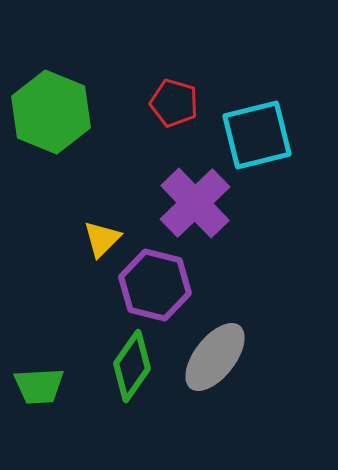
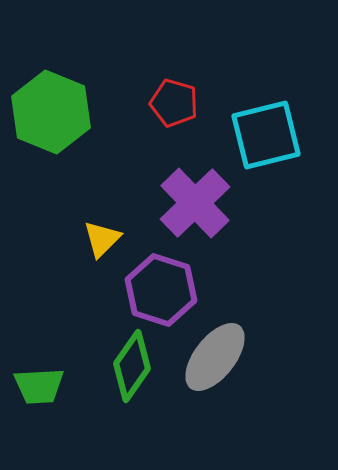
cyan square: moved 9 px right
purple hexagon: moved 6 px right, 5 px down; rotated 4 degrees clockwise
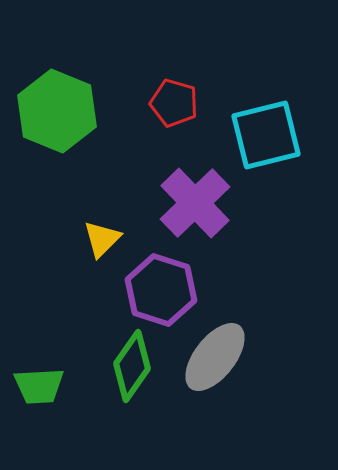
green hexagon: moved 6 px right, 1 px up
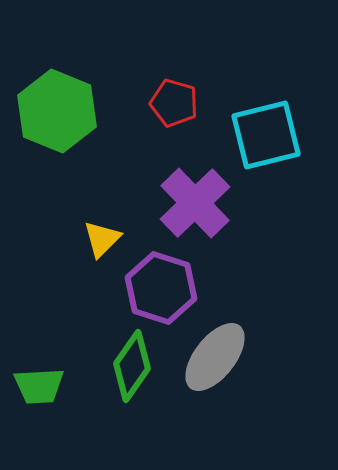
purple hexagon: moved 2 px up
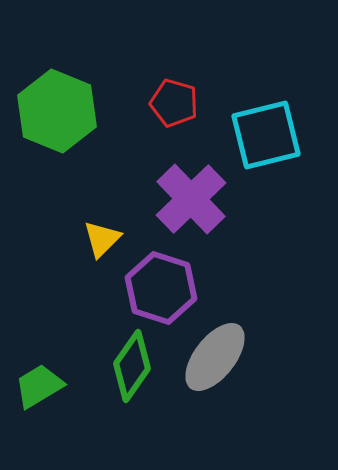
purple cross: moved 4 px left, 4 px up
green trapezoid: rotated 152 degrees clockwise
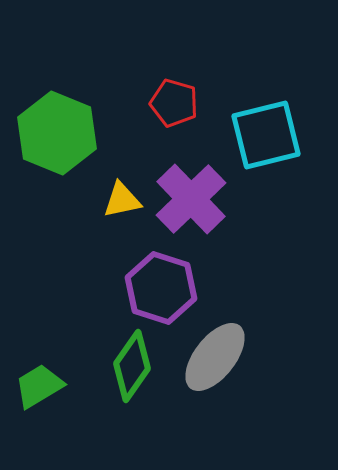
green hexagon: moved 22 px down
yellow triangle: moved 20 px right, 39 px up; rotated 33 degrees clockwise
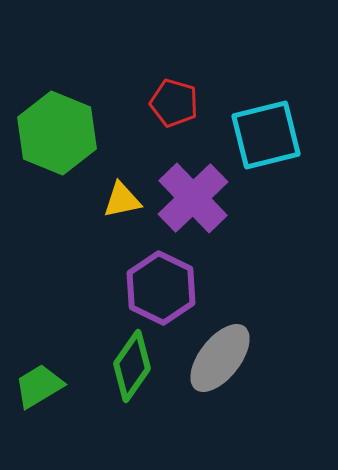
purple cross: moved 2 px right, 1 px up
purple hexagon: rotated 8 degrees clockwise
gray ellipse: moved 5 px right, 1 px down
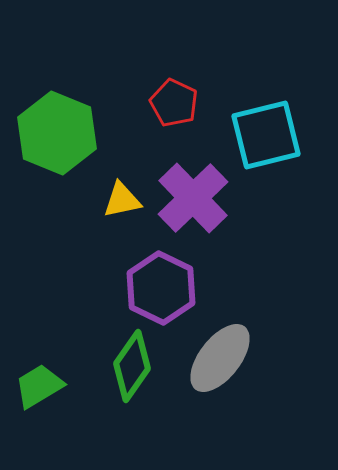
red pentagon: rotated 9 degrees clockwise
